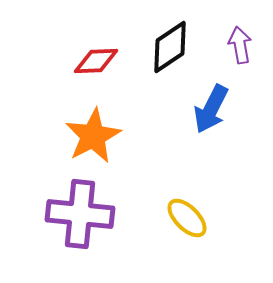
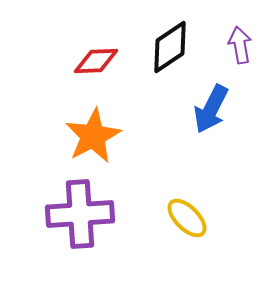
purple cross: rotated 10 degrees counterclockwise
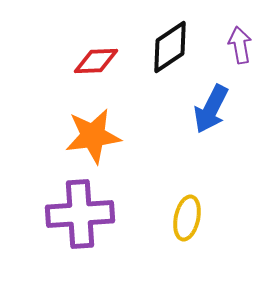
orange star: rotated 20 degrees clockwise
yellow ellipse: rotated 57 degrees clockwise
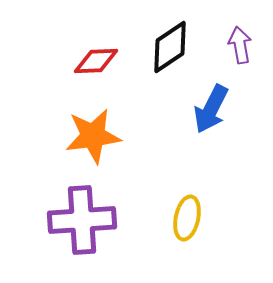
purple cross: moved 2 px right, 6 px down
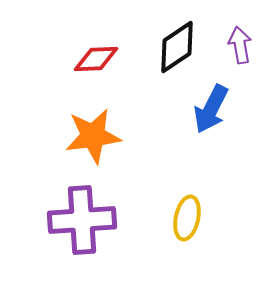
black diamond: moved 7 px right
red diamond: moved 2 px up
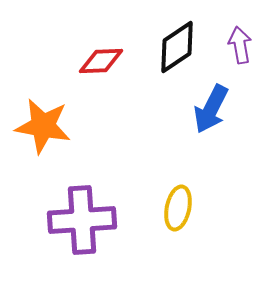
red diamond: moved 5 px right, 2 px down
orange star: moved 50 px left, 10 px up; rotated 18 degrees clockwise
yellow ellipse: moved 9 px left, 10 px up
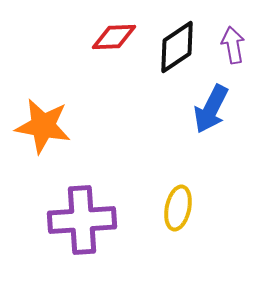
purple arrow: moved 7 px left
red diamond: moved 13 px right, 24 px up
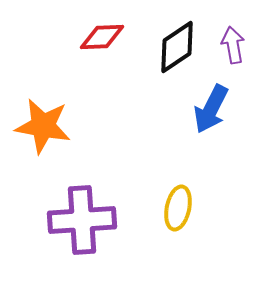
red diamond: moved 12 px left
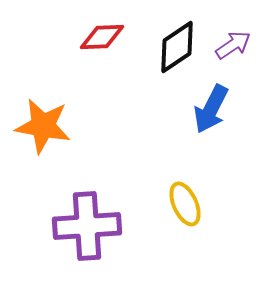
purple arrow: rotated 66 degrees clockwise
yellow ellipse: moved 7 px right, 4 px up; rotated 36 degrees counterclockwise
purple cross: moved 5 px right, 6 px down
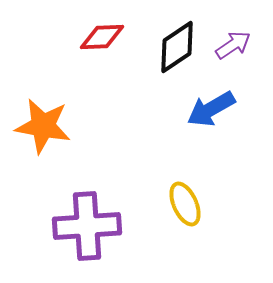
blue arrow: rotated 33 degrees clockwise
